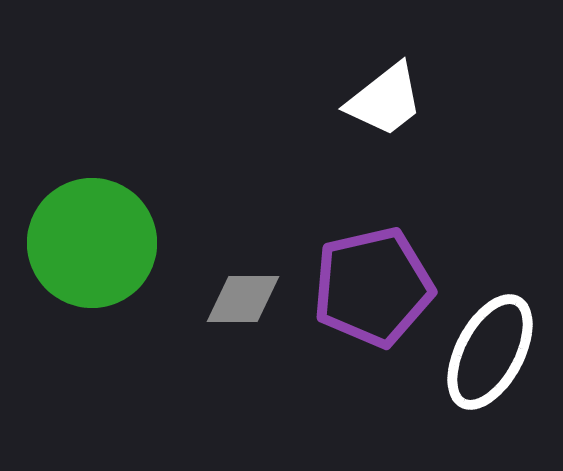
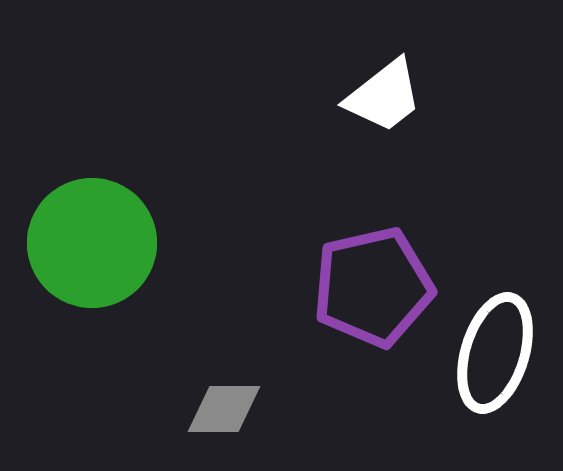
white trapezoid: moved 1 px left, 4 px up
gray diamond: moved 19 px left, 110 px down
white ellipse: moved 5 px right, 1 px down; rotated 11 degrees counterclockwise
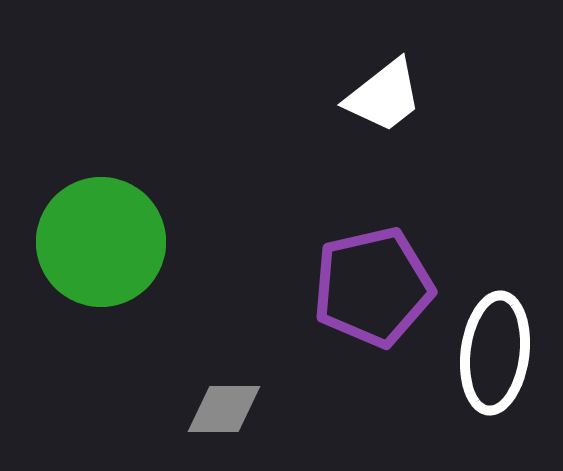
green circle: moved 9 px right, 1 px up
white ellipse: rotated 10 degrees counterclockwise
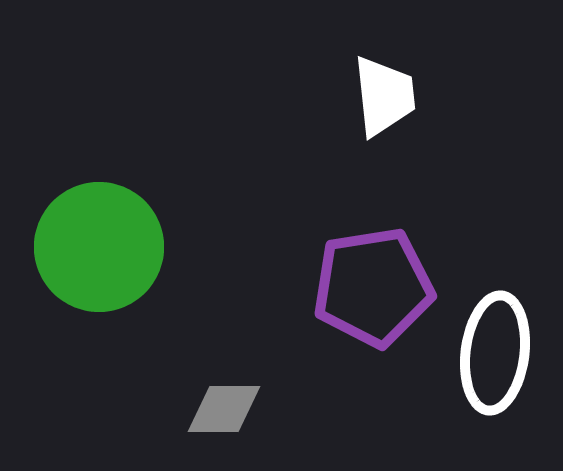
white trapezoid: rotated 58 degrees counterclockwise
green circle: moved 2 px left, 5 px down
purple pentagon: rotated 4 degrees clockwise
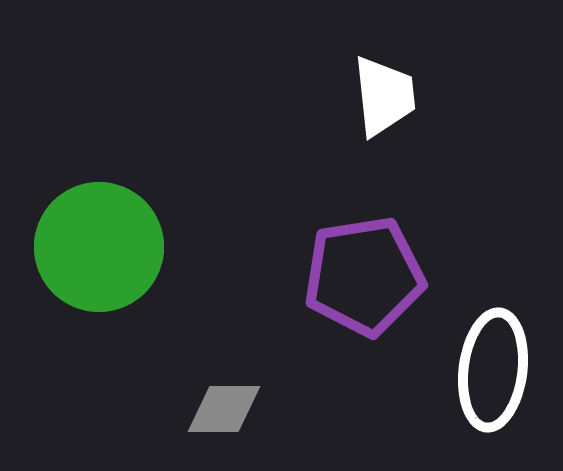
purple pentagon: moved 9 px left, 11 px up
white ellipse: moved 2 px left, 17 px down
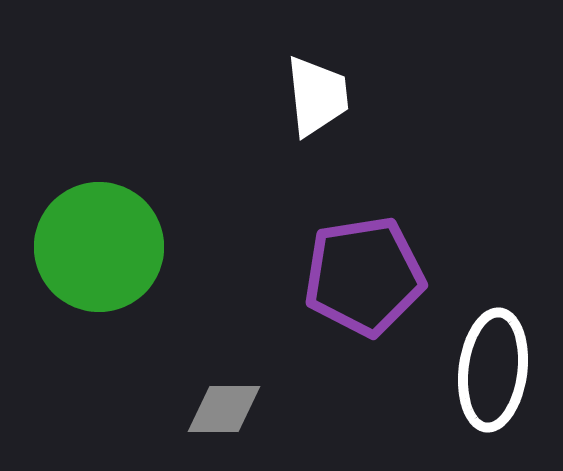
white trapezoid: moved 67 px left
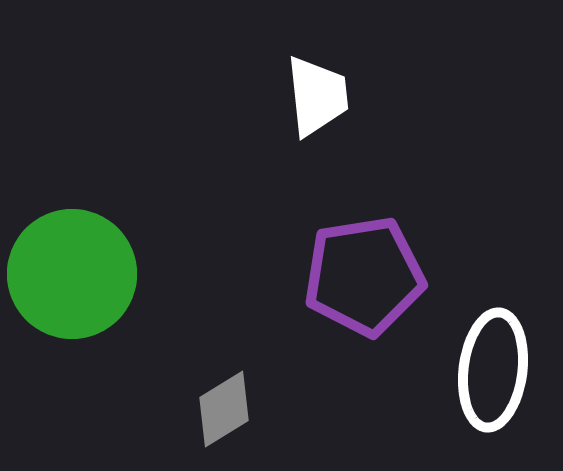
green circle: moved 27 px left, 27 px down
gray diamond: rotated 32 degrees counterclockwise
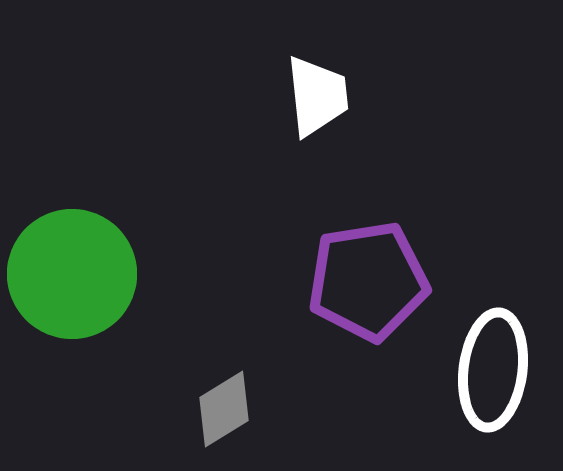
purple pentagon: moved 4 px right, 5 px down
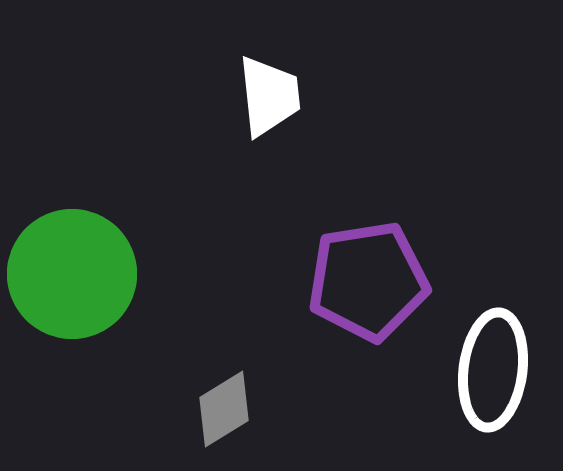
white trapezoid: moved 48 px left
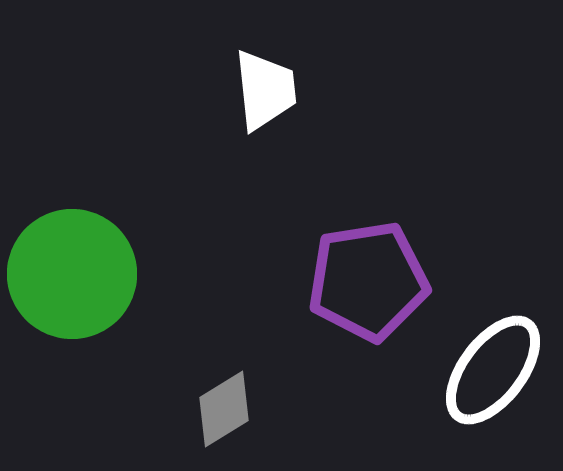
white trapezoid: moved 4 px left, 6 px up
white ellipse: rotated 30 degrees clockwise
